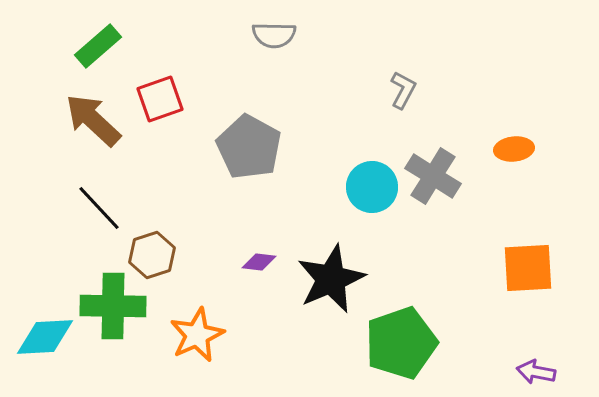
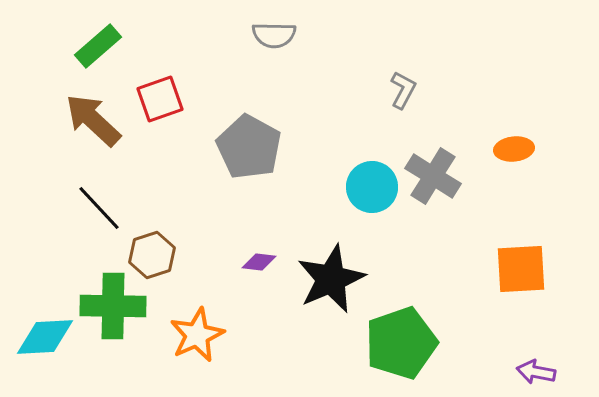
orange square: moved 7 px left, 1 px down
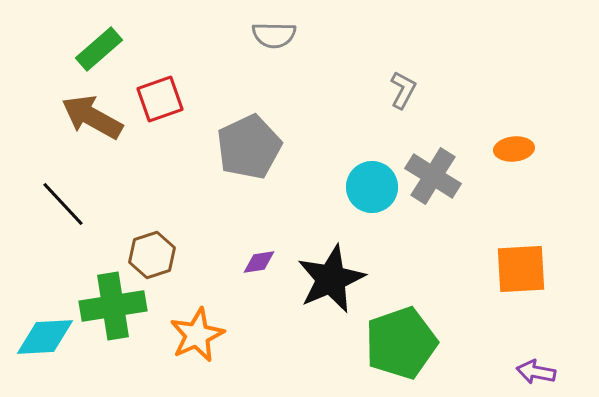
green rectangle: moved 1 px right, 3 px down
brown arrow: moved 1 px left, 3 px up; rotated 14 degrees counterclockwise
gray pentagon: rotated 18 degrees clockwise
black line: moved 36 px left, 4 px up
purple diamond: rotated 16 degrees counterclockwise
green cross: rotated 10 degrees counterclockwise
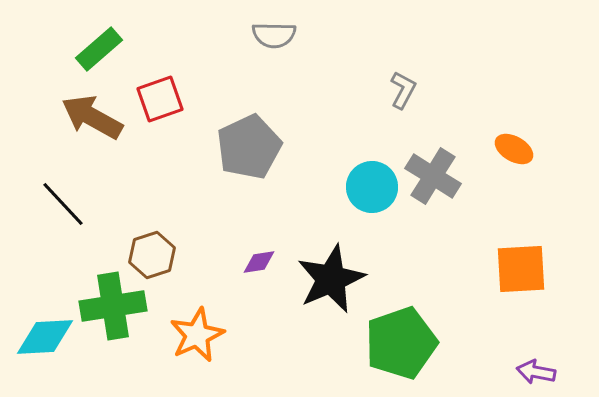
orange ellipse: rotated 36 degrees clockwise
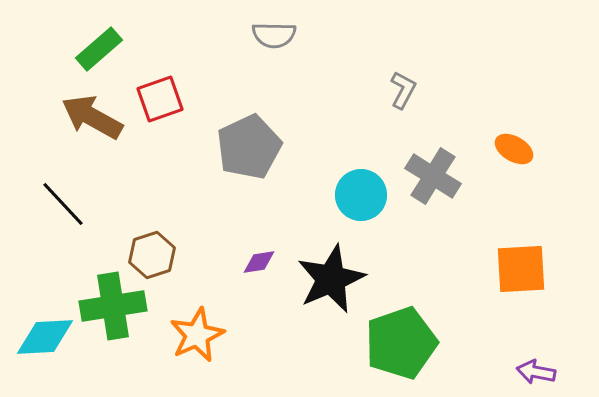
cyan circle: moved 11 px left, 8 px down
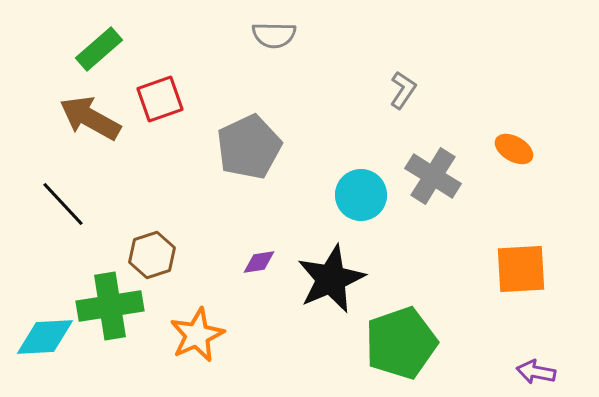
gray L-shape: rotated 6 degrees clockwise
brown arrow: moved 2 px left, 1 px down
green cross: moved 3 px left
